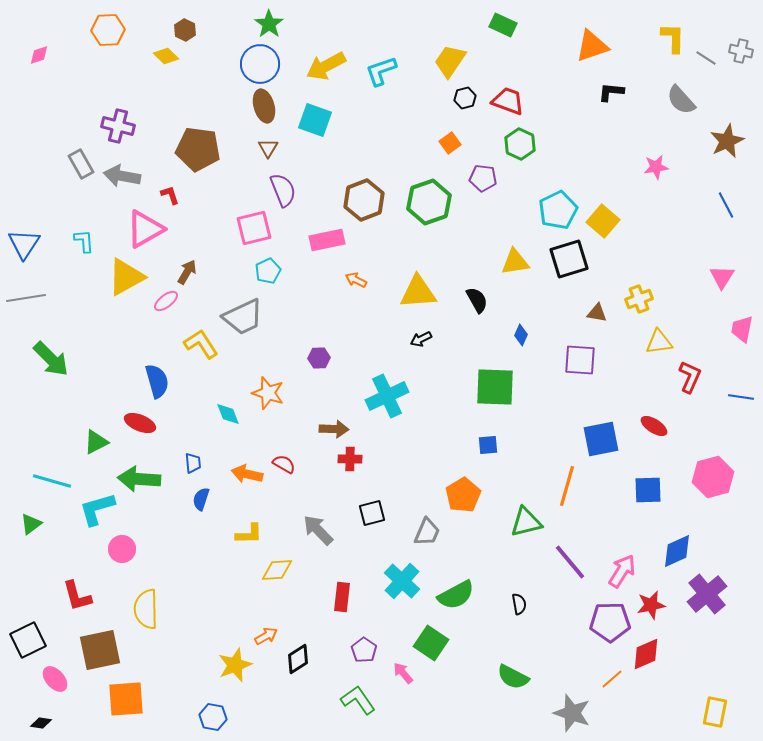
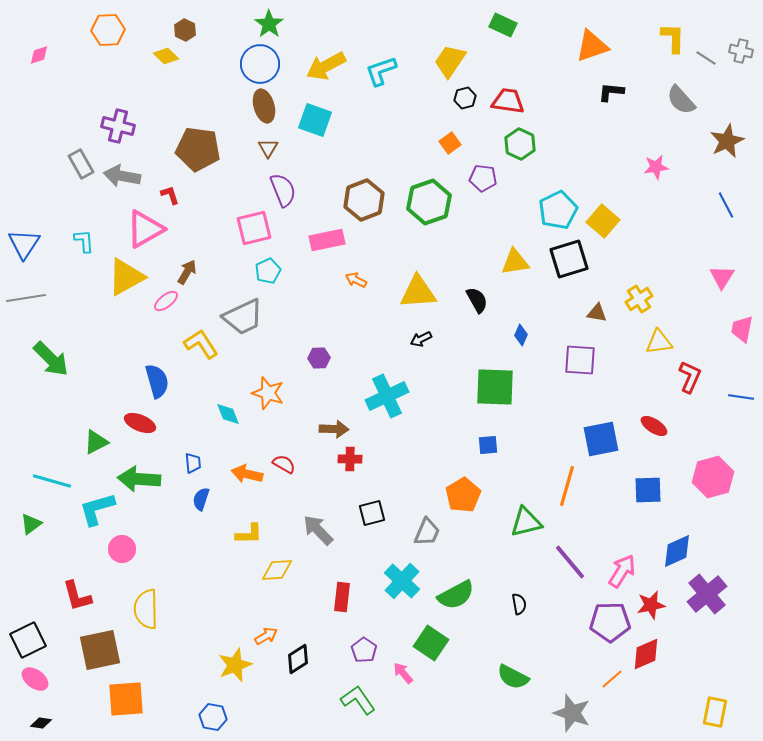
red trapezoid at (508, 101): rotated 12 degrees counterclockwise
yellow cross at (639, 299): rotated 12 degrees counterclockwise
pink ellipse at (55, 679): moved 20 px left; rotated 12 degrees counterclockwise
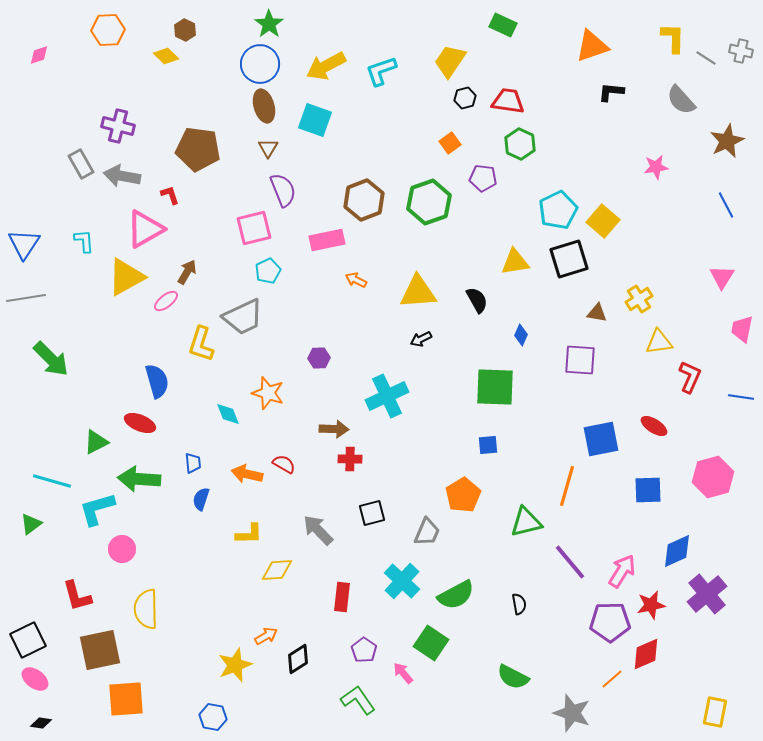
yellow L-shape at (201, 344): rotated 129 degrees counterclockwise
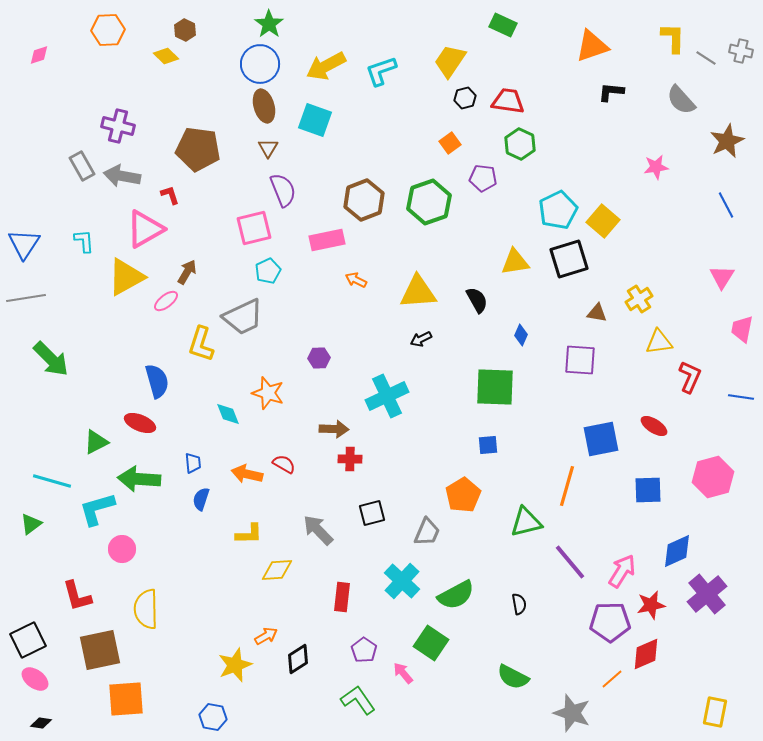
gray rectangle at (81, 164): moved 1 px right, 2 px down
